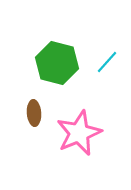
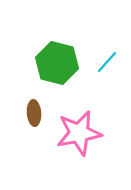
pink star: rotated 12 degrees clockwise
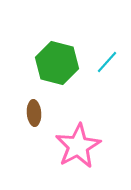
pink star: moved 1 px left, 13 px down; rotated 18 degrees counterclockwise
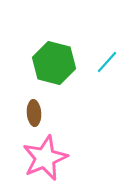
green hexagon: moved 3 px left
pink star: moved 33 px left, 12 px down; rotated 6 degrees clockwise
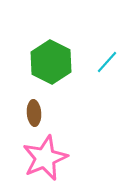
green hexagon: moved 3 px left, 1 px up; rotated 12 degrees clockwise
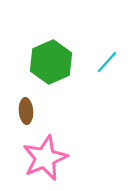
green hexagon: rotated 9 degrees clockwise
brown ellipse: moved 8 px left, 2 px up
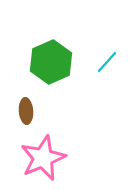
pink star: moved 2 px left
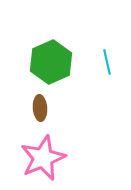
cyan line: rotated 55 degrees counterclockwise
brown ellipse: moved 14 px right, 3 px up
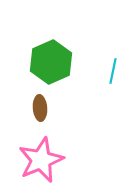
cyan line: moved 6 px right, 9 px down; rotated 25 degrees clockwise
pink star: moved 2 px left, 2 px down
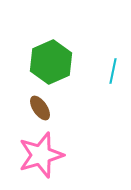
brown ellipse: rotated 30 degrees counterclockwise
pink star: moved 5 px up; rotated 6 degrees clockwise
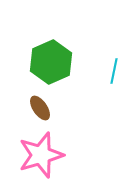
cyan line: moved 1 px right
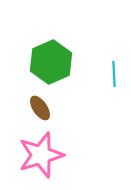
cyan line: moved 3 px down; rotated 15 degrees counterclockwise
